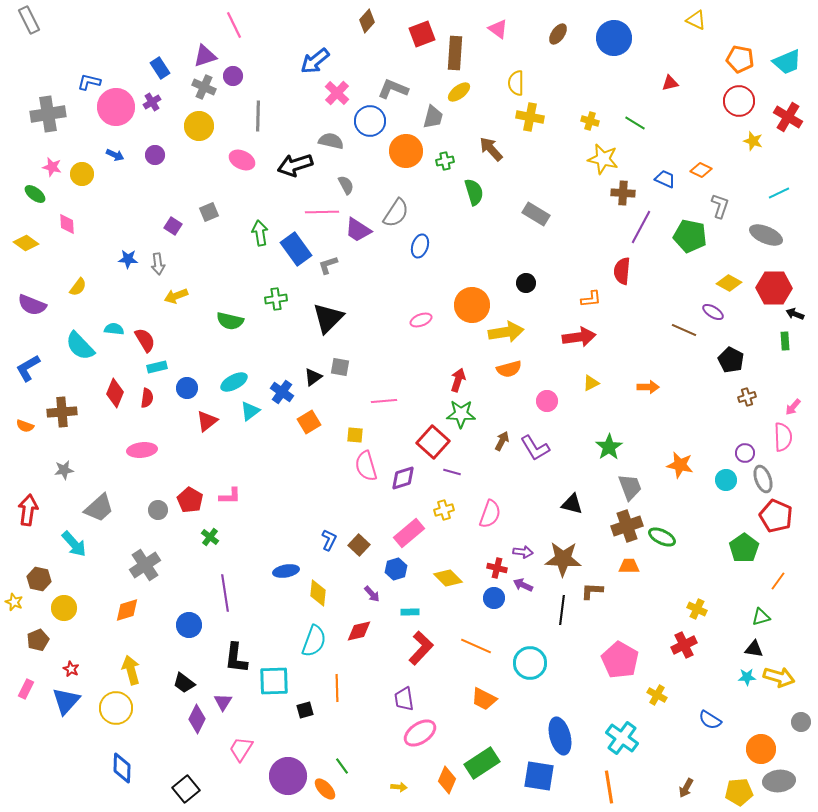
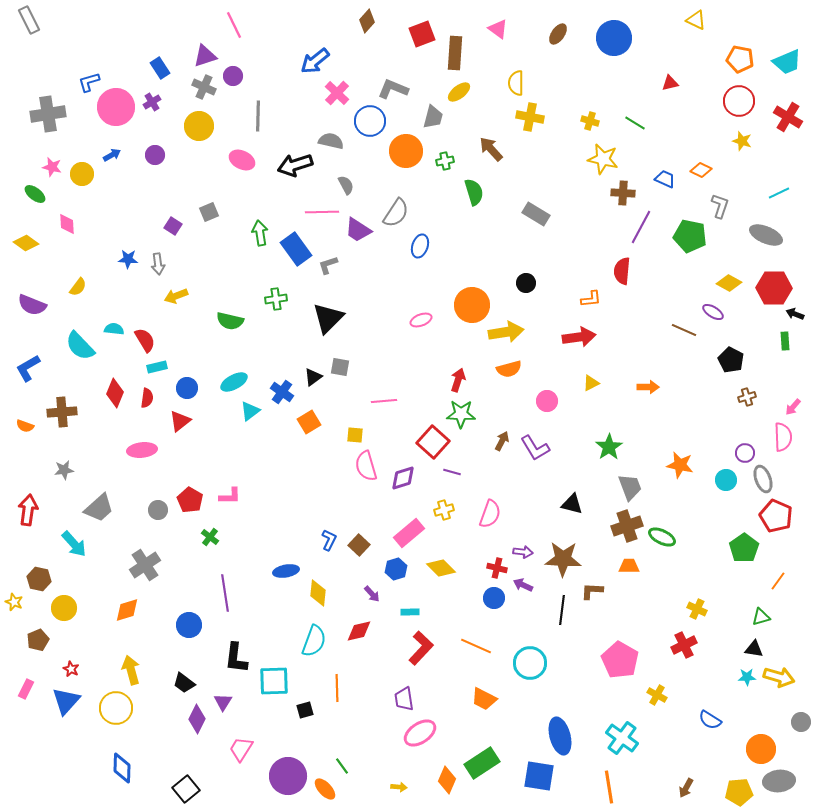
blue L-shape at (89, 82): rotated 30 degrees counterclockwise
yellow star at (753, 141): moved 11 px left
blue arrow at (115, 155): moved 3 px left; rotated 54 degrees counterclockwise
red triangle at (207, 421): moved 27 px left
yellow diamond at (448, 578): moved 7 px left, 10 px up
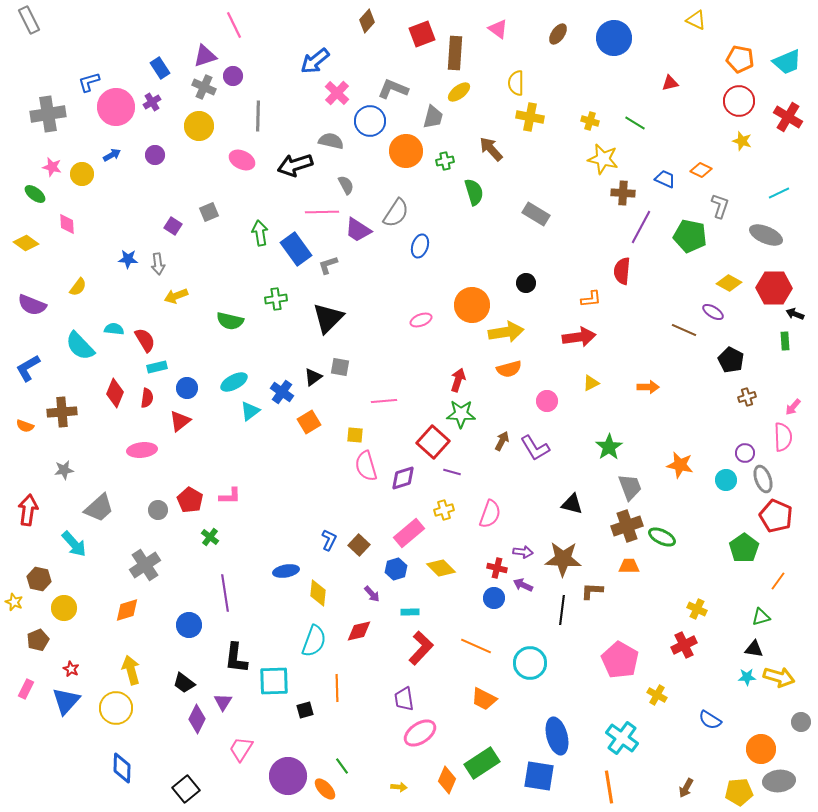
blue ellipse at (560, 736): moved 3 px left
